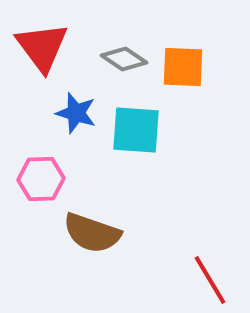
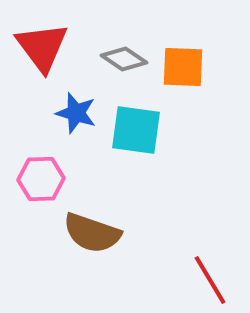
cyan square: rotated 4 degrees clockwise
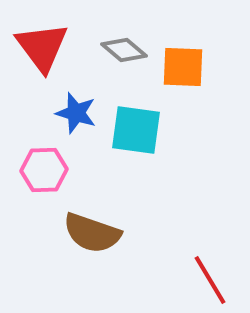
gray diamond: moved 9 px up; rotated 6 degrees clockwise
pink hexagon: moved 3 px right, 9 px up
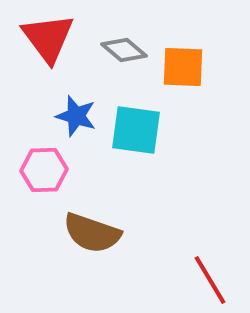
red triangle: moved 6 px right, 9 px up
blue star: moved 3 px down
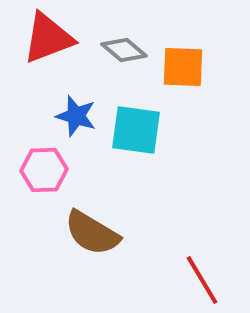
red triangle: rotated 46 degrees clockwise
brown semicircle: rotated 12 degrees clockwise
red line: moved 8 px left
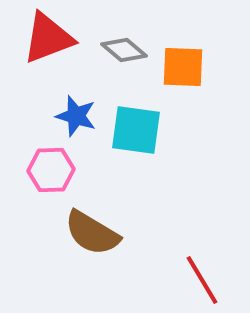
pink hexagon: moved 7 px right
